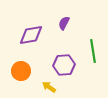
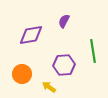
purple semicircle: moved 2 px up
orange circle: moved 1 px right, 3 px down
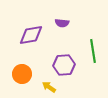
purple semicircle: moved 2 px left, 2 px down; rotated 112 degrees counterclockwise
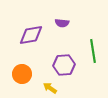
yellow arrow: moved 1 px right, 1 px down
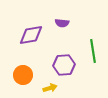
orange circle: moved 1 px right, 1 px down
yellow arrow: rotated 128 degrees clockwise
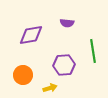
purple semicircle: moved 5 px right
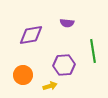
yellow arrow: moved 2 px up
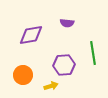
green line: moved 2 px down
yellow arrow: moved 1 px right
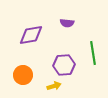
yellow arrow: moved 3 px right
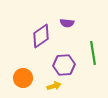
purple diamond: moved 10 px right, 1 px down; rotated 25 degrees counterclockwise
orange circle: moved 3 px down
